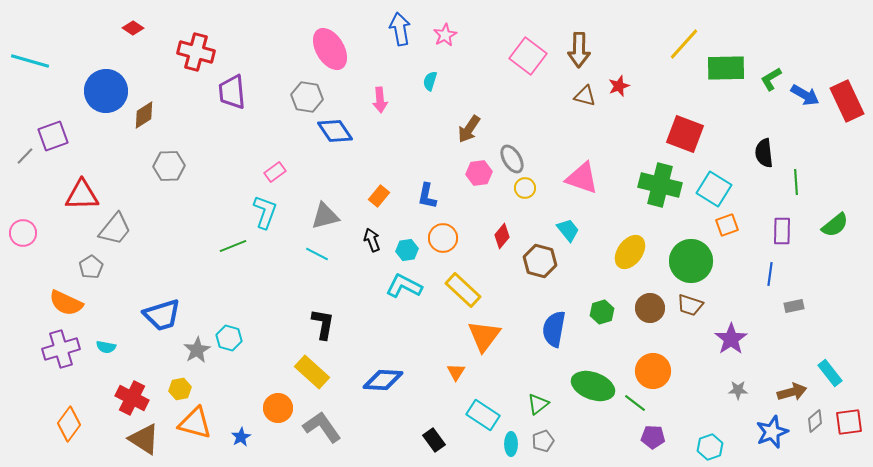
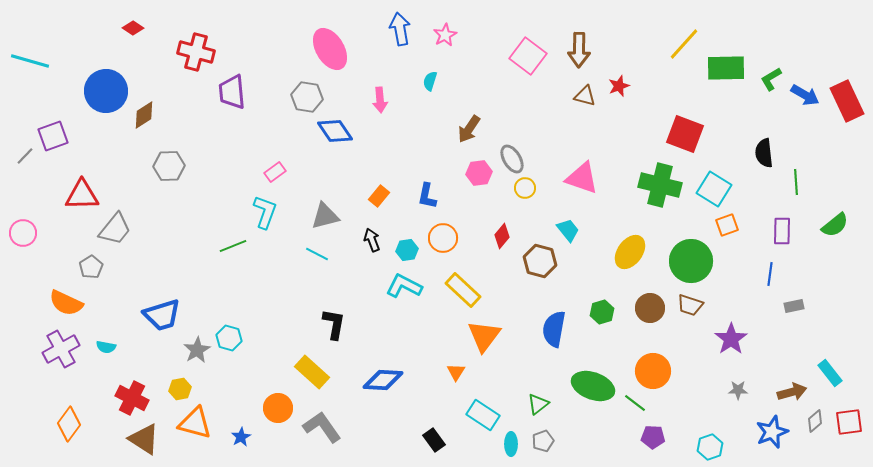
black L-shape at (323, 324): moved 11 px right
purple cross at (61, 349): rotated 12 degrees counterclockwise
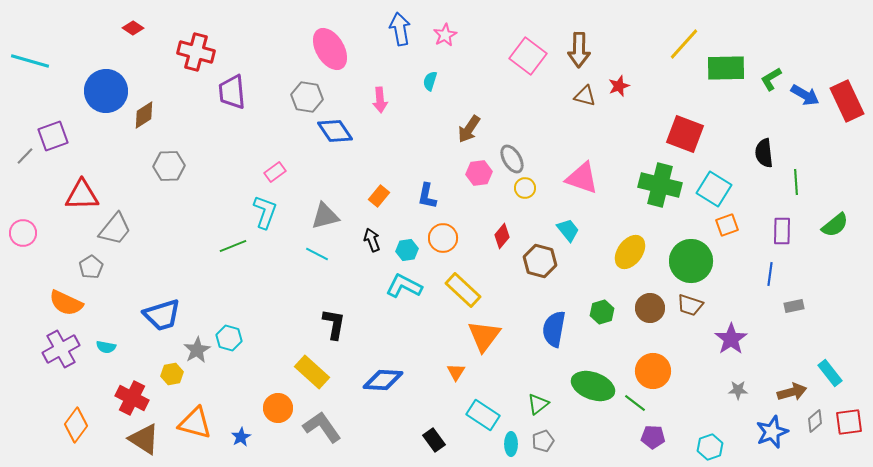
yellow hexagon at (180, 389): moved 8 px left, 15 px up
orange diamond at (69, 424): moved 7 px right, 1 px down
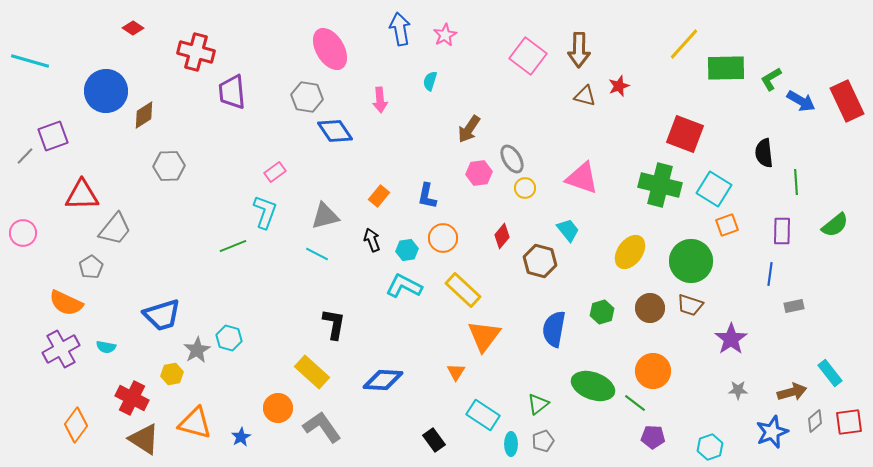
blue arrow at (805, 95): moved 4 px left, 6 px down
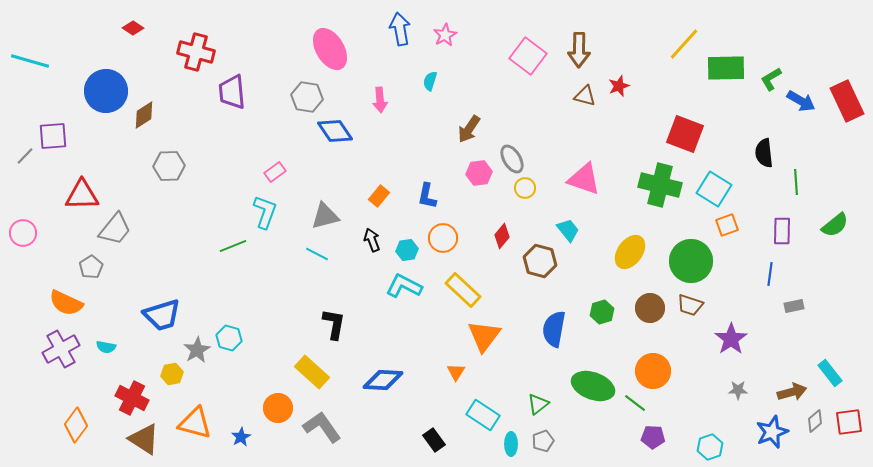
purple square at (53, 136): rotated 16 degrees clockwise
pink triangle at (582, 178): moved 2 px right, 1 px down
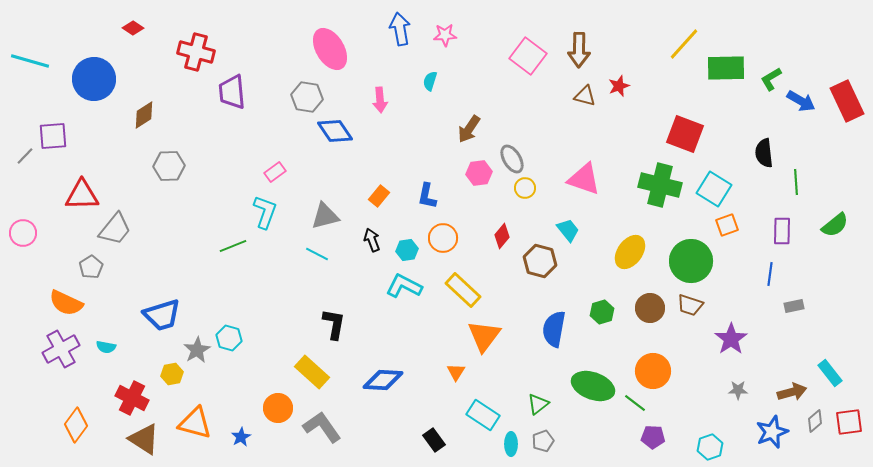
pink star at (445, 35): rotated 25 degrees clockwise
blue circle at (106, 91): moved 12 px left, 12 px up
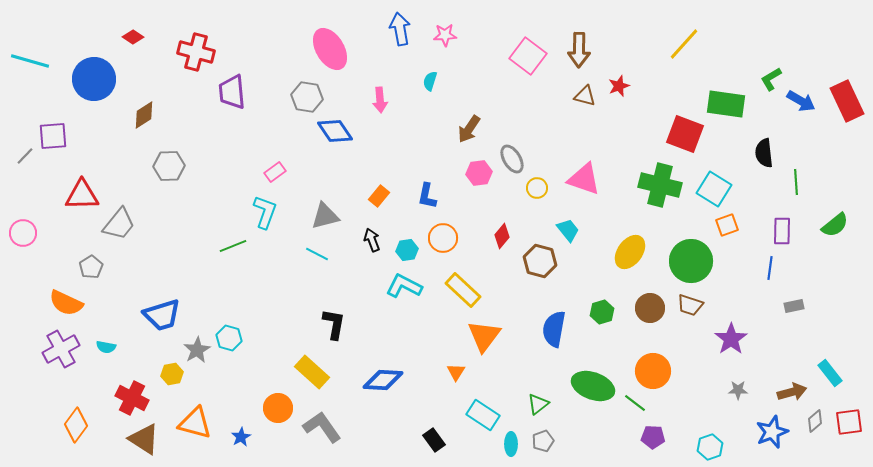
red diamond at (133, 28): moved 9 px down
green rectangle at (726, 68): moved 36 px down; rotated 9 degrees clockwise
yellow circle at (525, 188): moved 12 px right
gray trapezoid at (115, 229): moved 4 px right, 5 px up
blue line at (770, 274): moved 6 px up
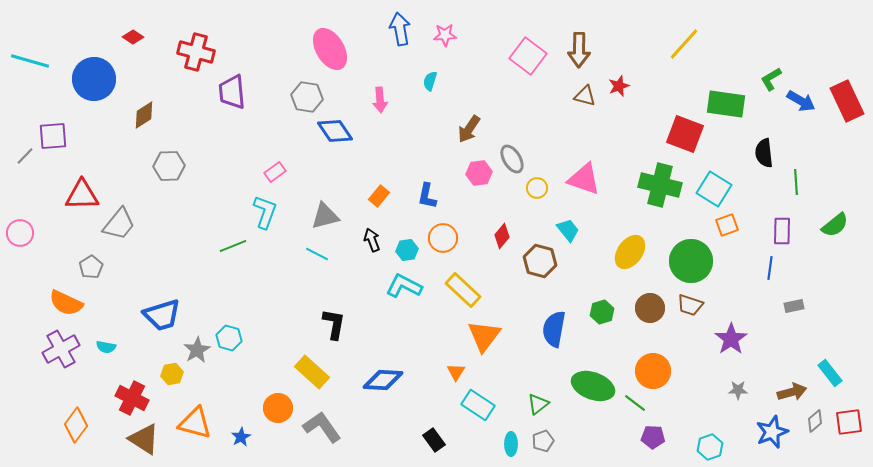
pink circle at (23, 233): moved 3 px left
cyan rectangle at (483, 415): moved 5 px left, 10 px up
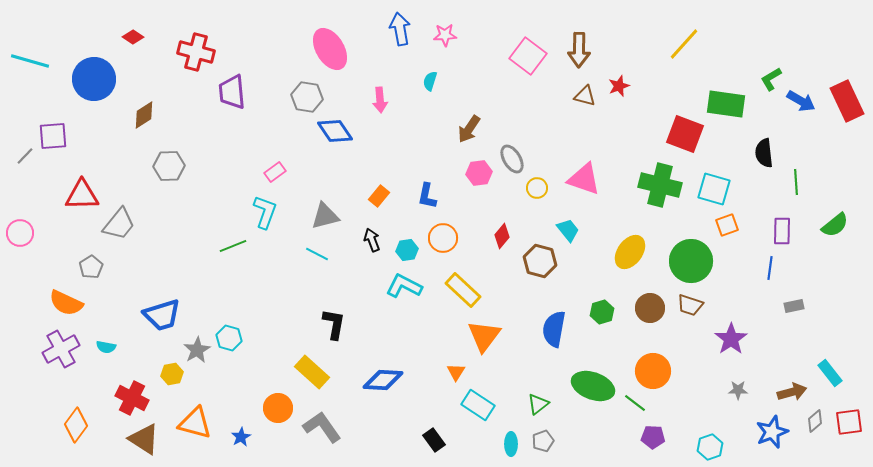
cyan square at (714, 189): rotated 16 degrees counterclockwise
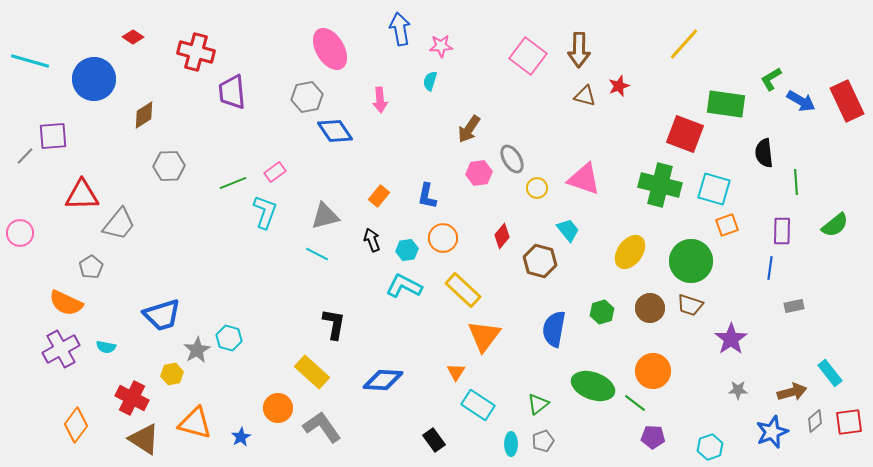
pink star at (445, 35): moved 4 px left, 11 px down
gray hexagon at (307, 97): rotated 20 degrees counterclockwise
green line at (233, 246): moved 63 px up
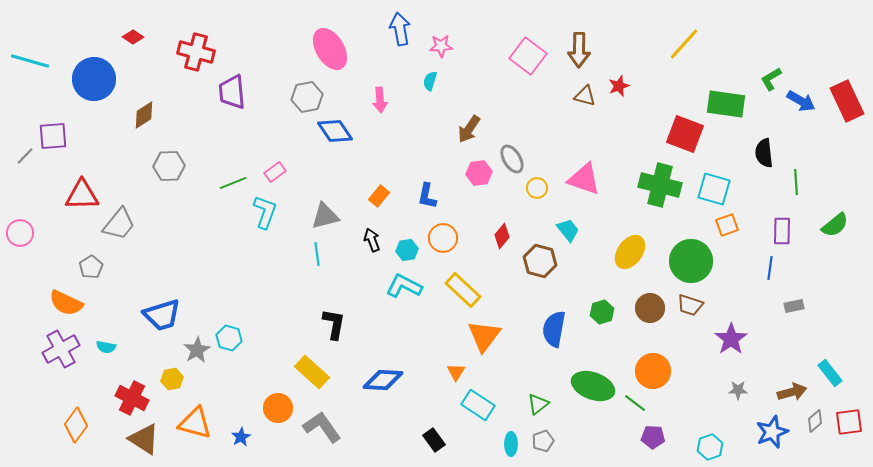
cyan line at (317, 254): rotated 55 degrees clockwise
yellow hexagon at (172, 374): moved 5 px down
